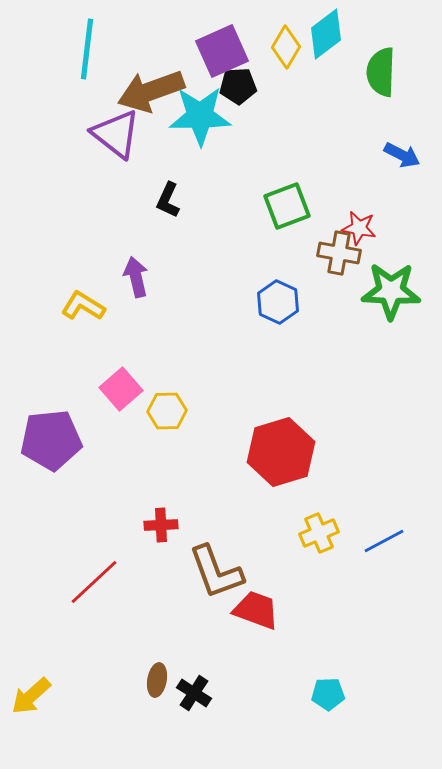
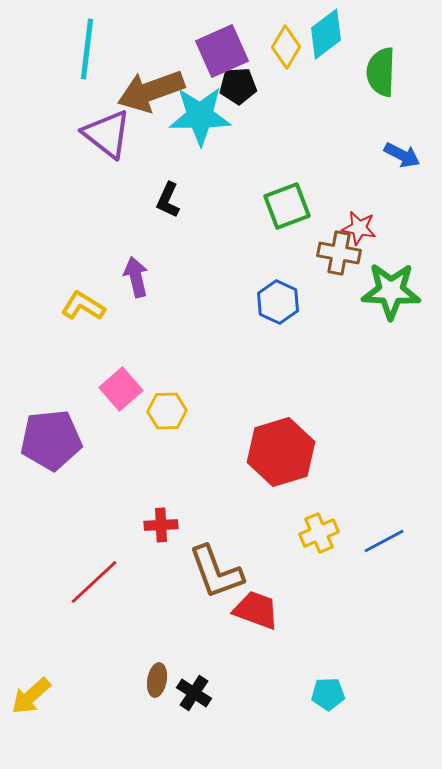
purple triangle: moved 9 px left
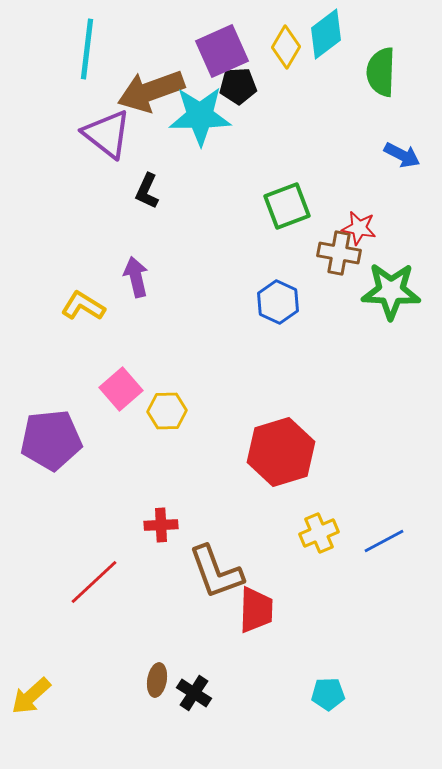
black L-shape: moved 21 px left, 9 px up
red trapezoid: rotated 72 degrees clockwise
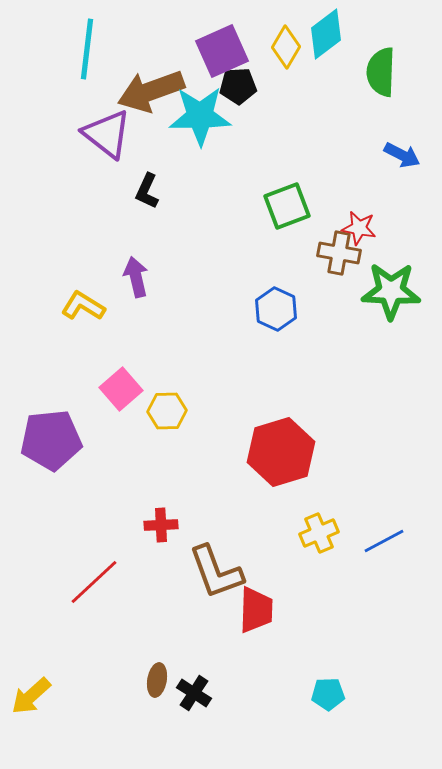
blue hexagon: moved 2 px left, 7 px down
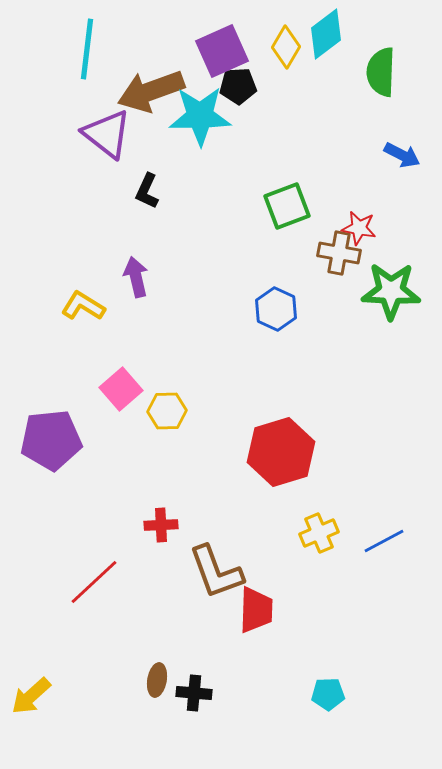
black cross: rotated 28 degrees counterclockwise
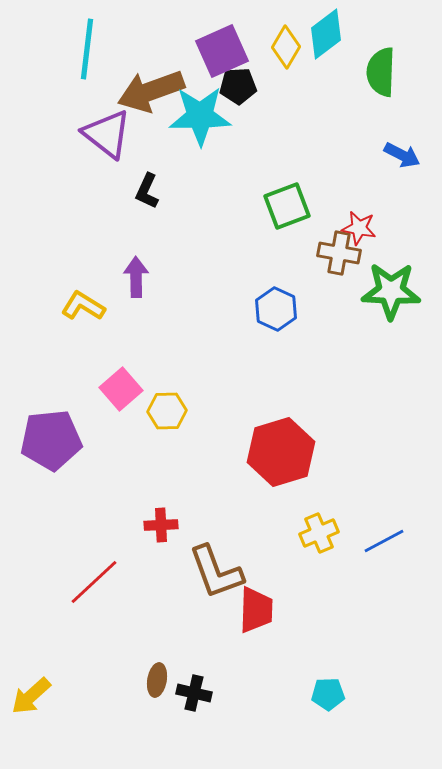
purple arrow: rotated 12 degrees clockwise
black cross: rotated 8 degrees clockwise
